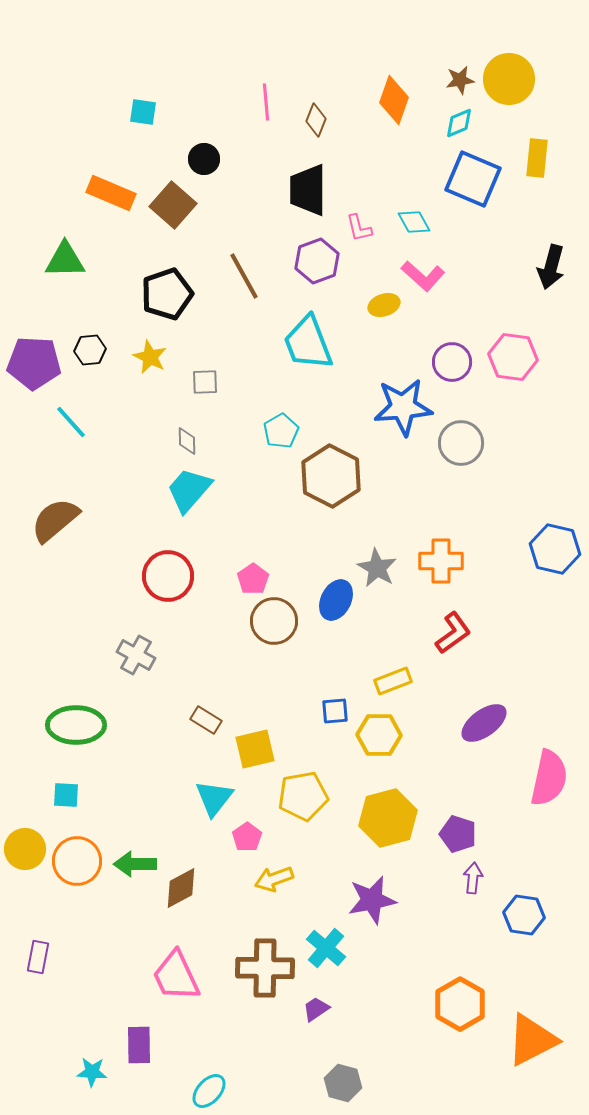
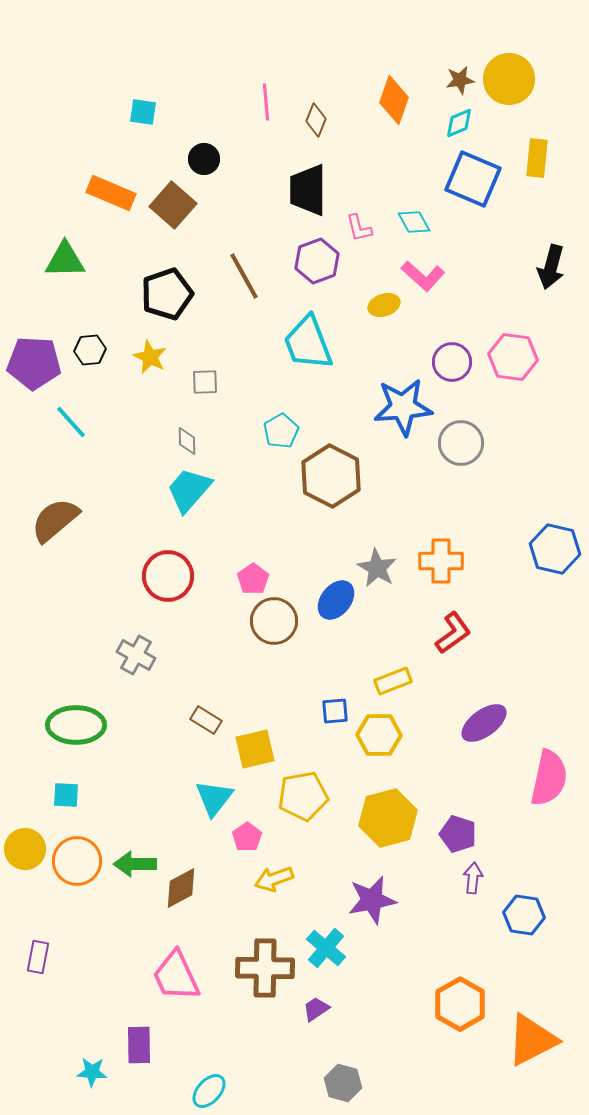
blue ellipse at (336, 600): rotated 12 degrees clockwise
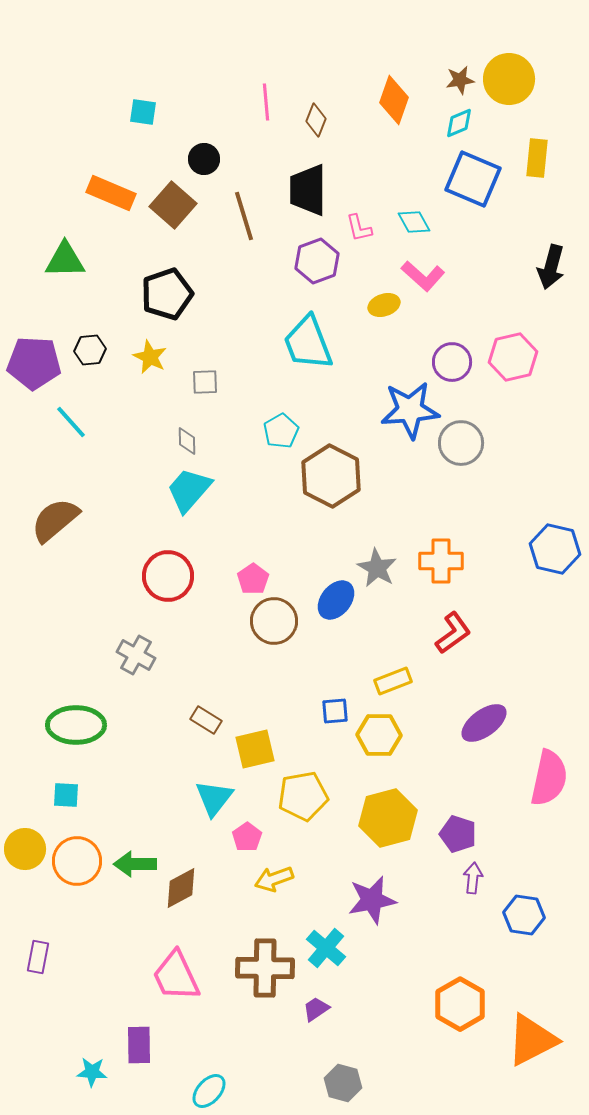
brown line at (244, 276): moved 60 px up; rotated 12 degrees clockwise
pink hexagon at (513, 357): rotated 21 degrees counterclockwise
blue star at (403, 407): moved 7 px right, 3 px down
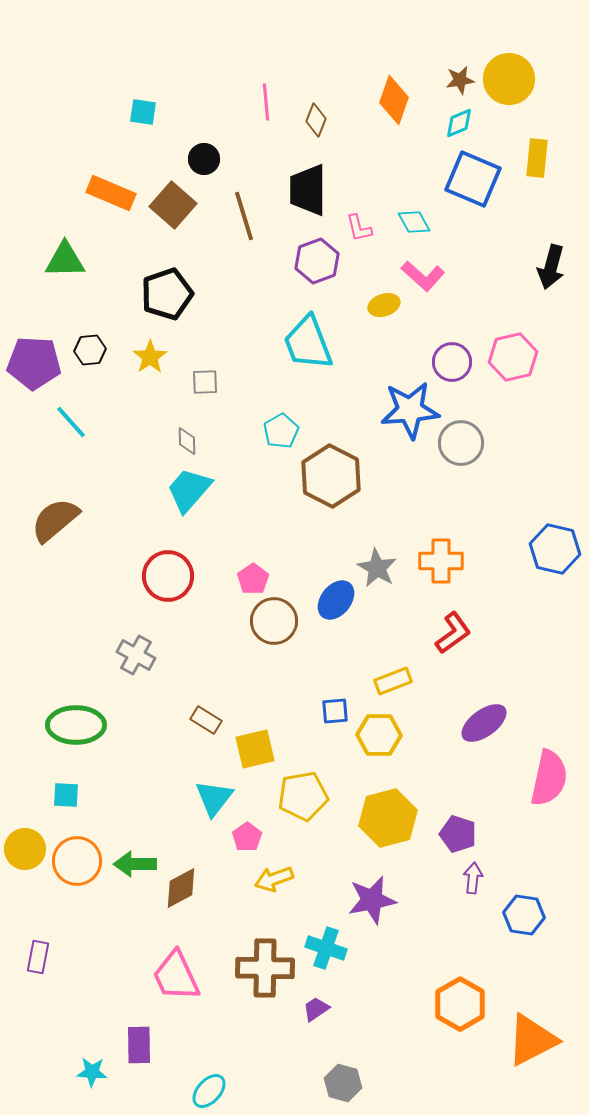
yellow star at (150, 357): rotated 12 degrees clockwise
cyan cross at (326, 948): rotated 21 degrees counterclockwise
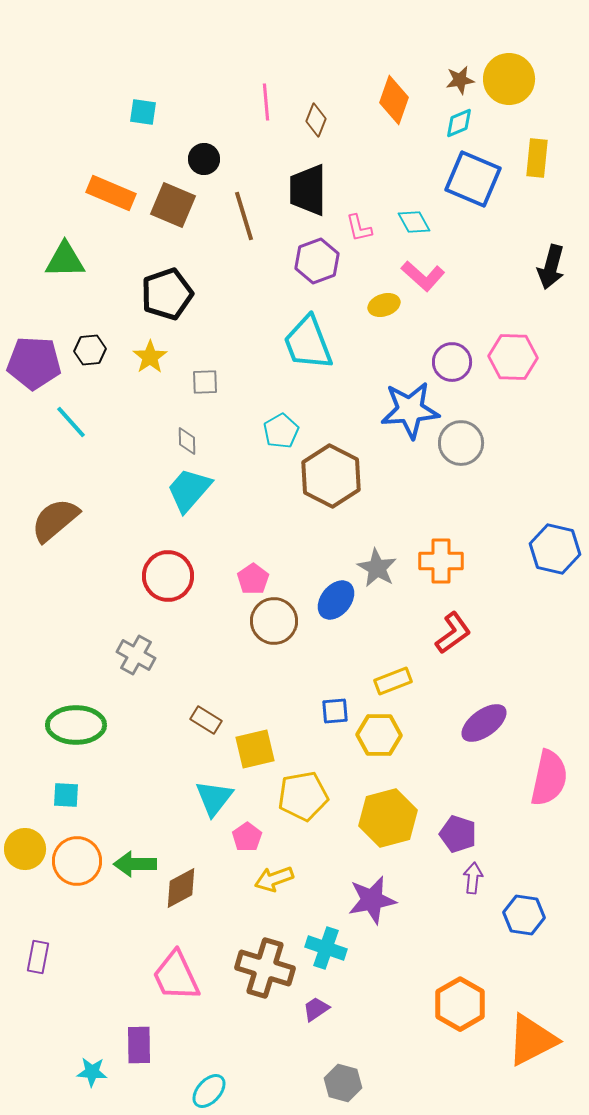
brown square at (173, 205): rotated 18 degrees counterclockwise
pink hexagon at (513, 357): rotated 15 degrees clockwise
brown cross at (265, 968): rotated 16 degrees clockwise
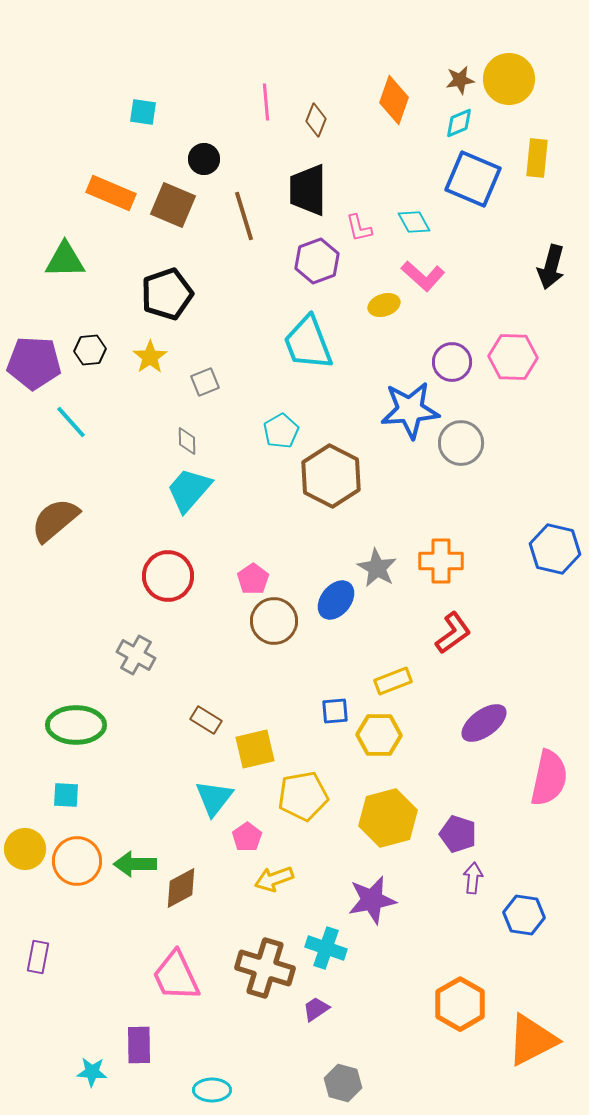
gray square at (205, 382): rotated 20 degrees counterclockwise
cyan ellipse at (209, 1091): moved 3 px right, 1 px up; rotated 48 degrees clockwise
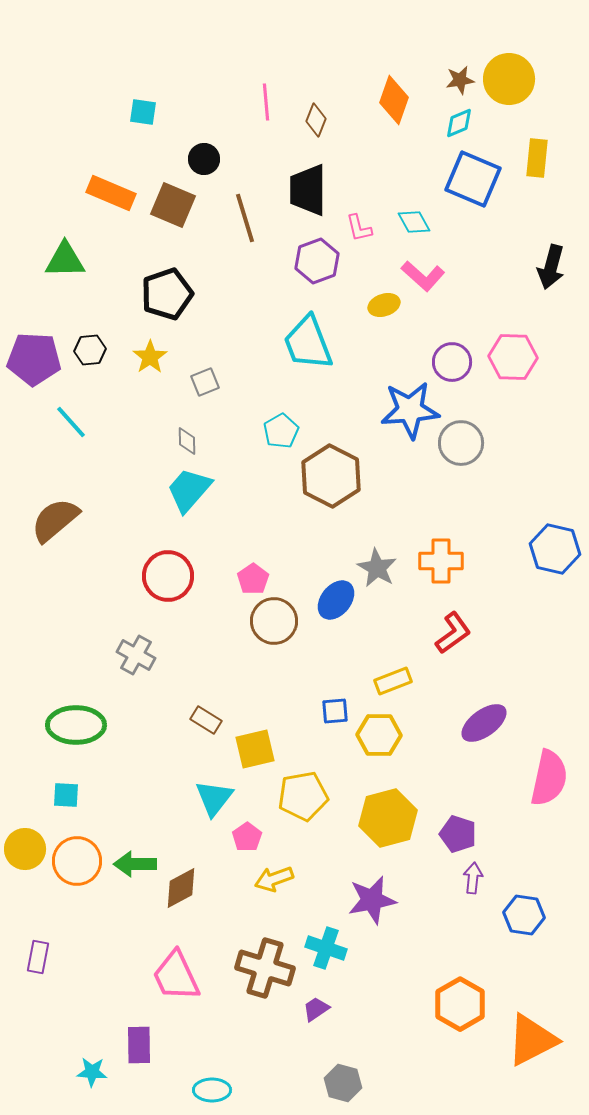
brown line at (244, 216): moved 1 px right, 2 px down
purple pentagon at (34, 363): moved 4 px up
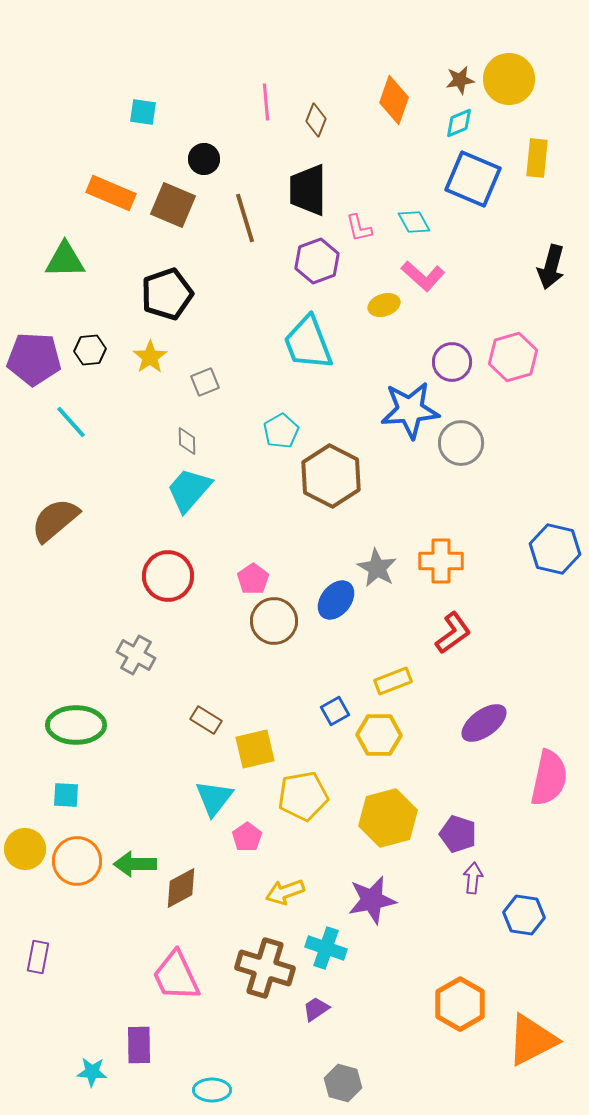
pink hexagon at (513, 357): rotated 18 degrees counterclockwise
blue square at (335, 711): rotated 24 degrees counterclockwise
yellow arrow at (274, 879): moved 11 px right, 13 px down
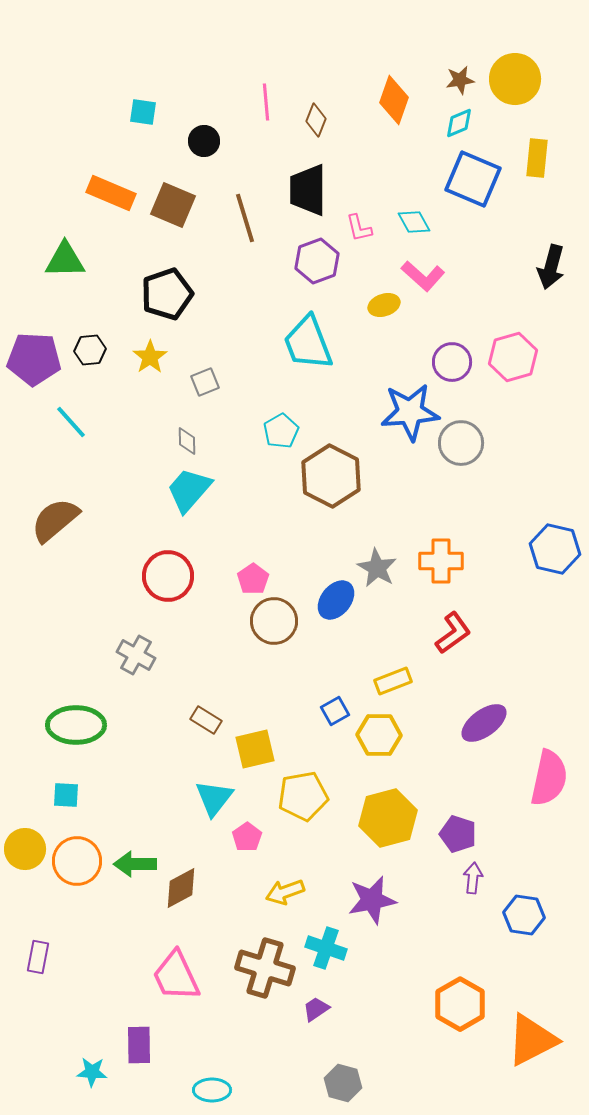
yellow circle at (509, 79): moved 6 px right
black circle at (204, 159): moved 18 px up
blue star at (410, 410): moved 2 px down
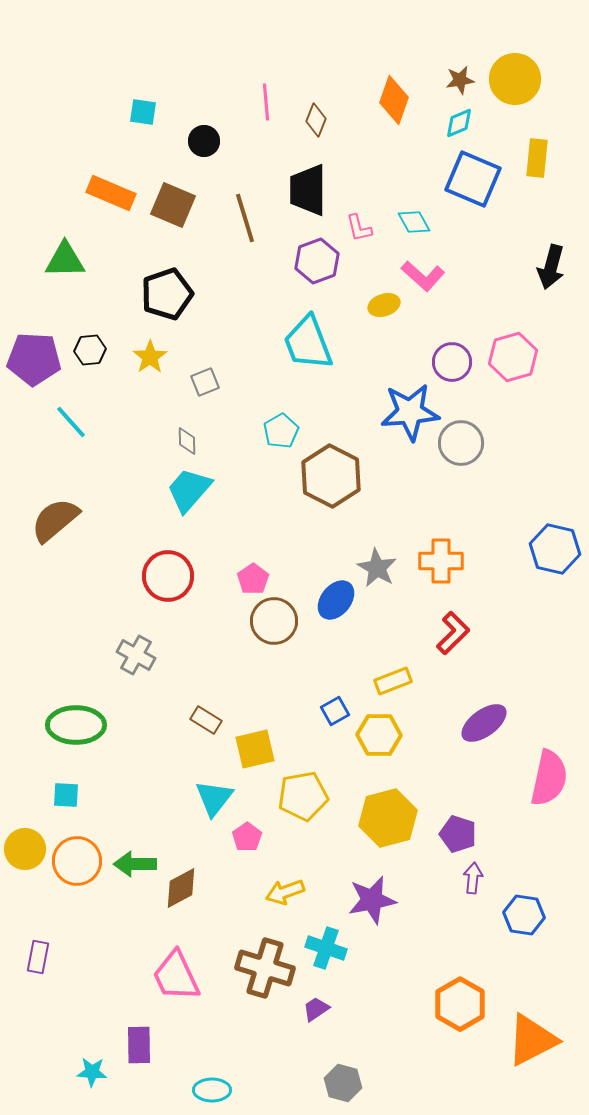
red L-shape at (453, 633): rotated 9 degrees counterclockwise
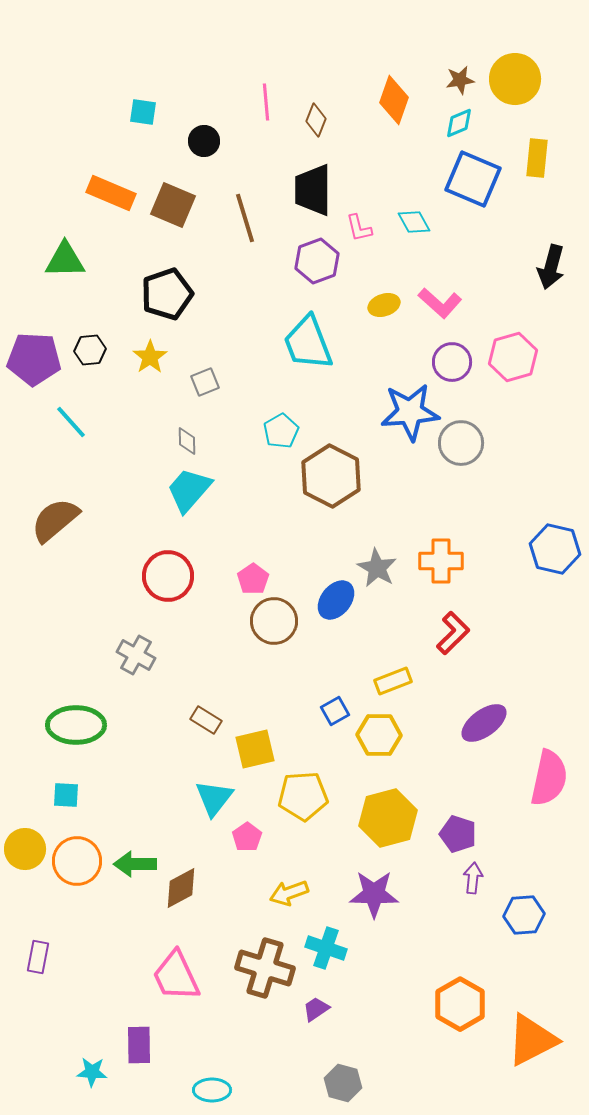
black trapezoid at (308, 190): moved 5 px right
pink L-shape at (423, 276): moved 17 px right, 27 px down
yellow pentagon at (303, 796): rotated 6 degrees clockwise
yellow arrow at (285, 892): moved 4 px right, 1 px down
purple star at (372, 900): moved 2 px right, 6 px up; rotated 12 degrees clockwise
blue hexagon at (524, 915): rotated 12 degrees counterclockwise
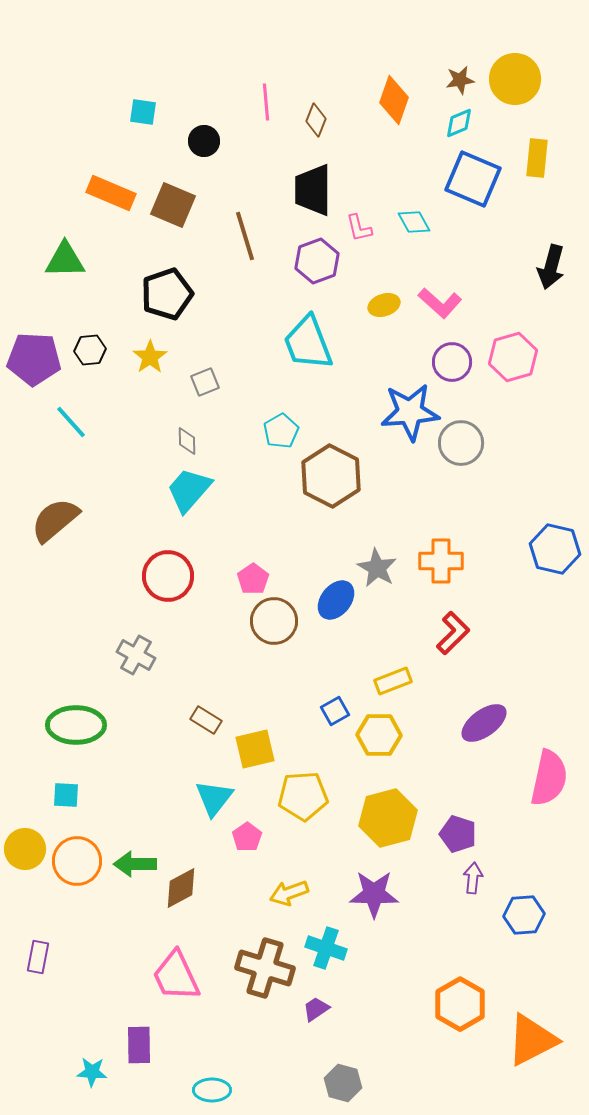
brown line at (245, 218): moved 18 px down
